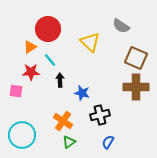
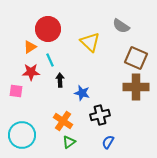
cyan line: rotated 16 degrees clockwise
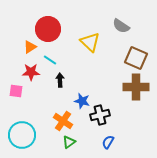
cyan line: rotated 32 degrees counterclockwise
blue star: moved 8 px down
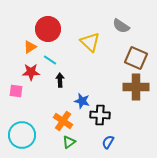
black cross: rotated 18 degrees clockwise
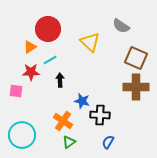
cyan line: rotated 64 degrees counterclockwise
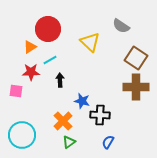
brown square: rotated 10 degrees clockwise
orange cross: rotated 12 degrees clockwise
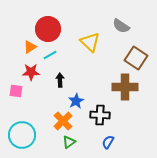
cyan line: moved 5 px up
brown cross: moved 11 px left
blue star: moved 6 px left; rotated 28 degrees clockwise
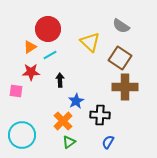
brown square: moved 16 px left
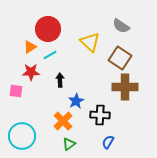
cyan circle: moved 1 px down
green triangle: moved 2 px down
